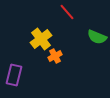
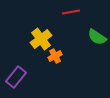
red line: moved 4 px right; rotated 60 degrees counterclockwise
green semicircle: rotated 12 degrees clockwise
purple rectangle: moved 2 px right, 2 px down; rotated 25 degrees clockwise
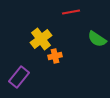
green semicircle: moved 2 px down
orange cross: rotated 16 degrees clockwise
purple rectangle: moved 3 px right
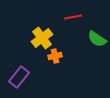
red line: moved 2 px right, 5 px down
yellow cross: moved 1 px right, 1 px up
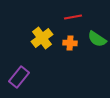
orange cross: moved 15 px right, 13 px up; rotated 16 degrees clockwise
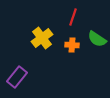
red line: rotated 60 degrees counterclockwise
orange cross: moved 2 px right, 2 px down
purple rectangle: moved 2 px left
